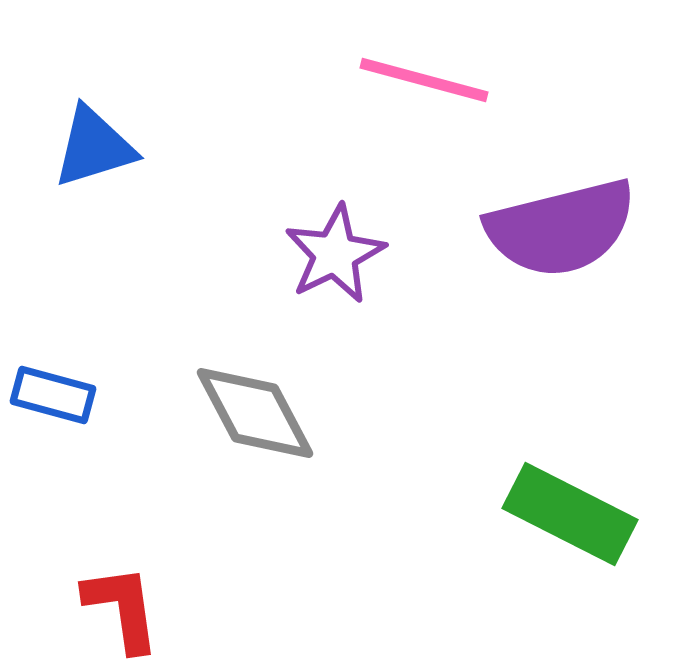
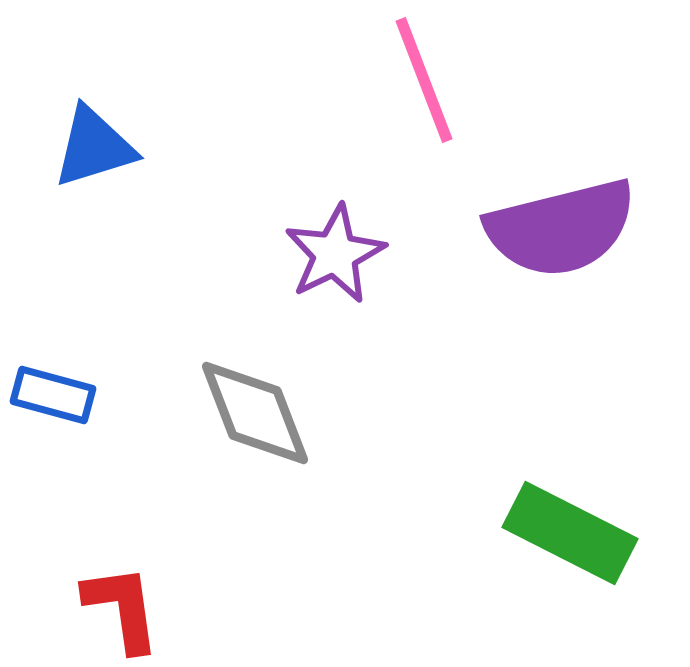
pink line: rotated 54 degrees clockwise
gray diamond: rotated 7 degrees clockwise
green rectangle: moved 19 px down
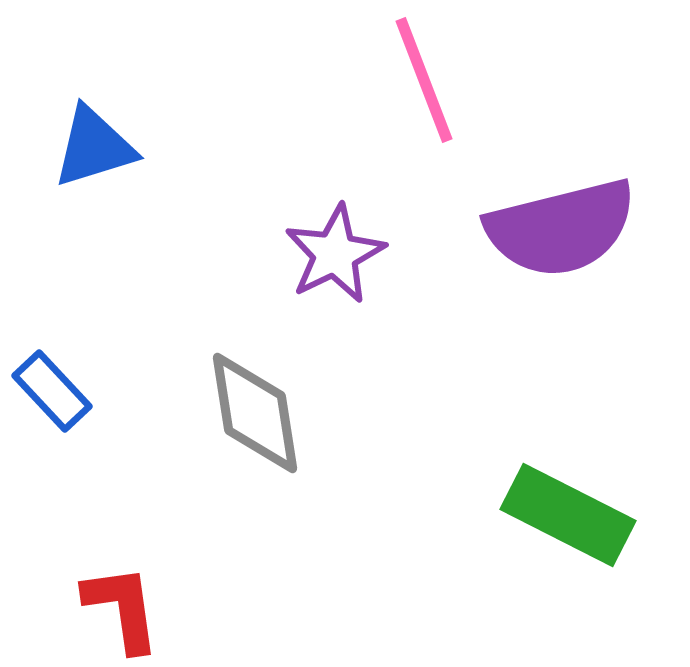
blue rectangle: moved 1 px left, 4 px up; rotated 32 degrees clockwise
gray diamond: rotated 12 degrees clockwise
green rectangle: moved 2 px left, 18 px up
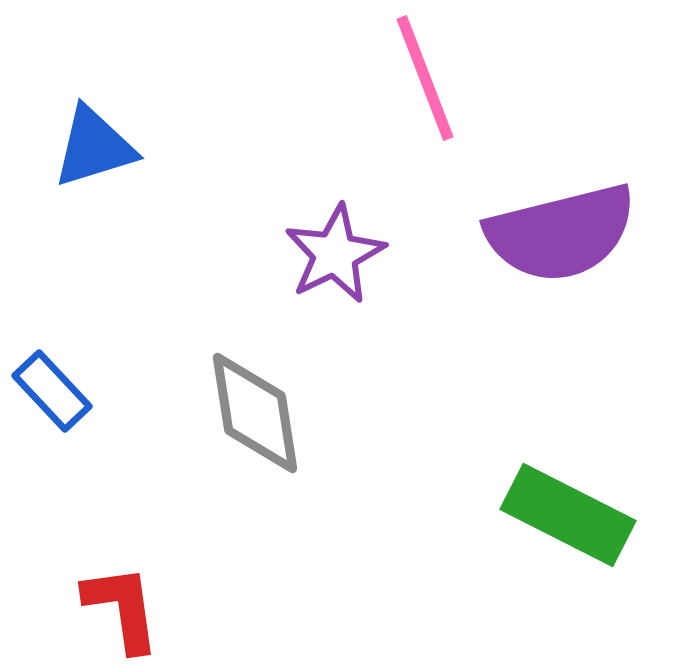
pink line: moved 1 px right, 2 px up
purple semicircle: moved 5 px down
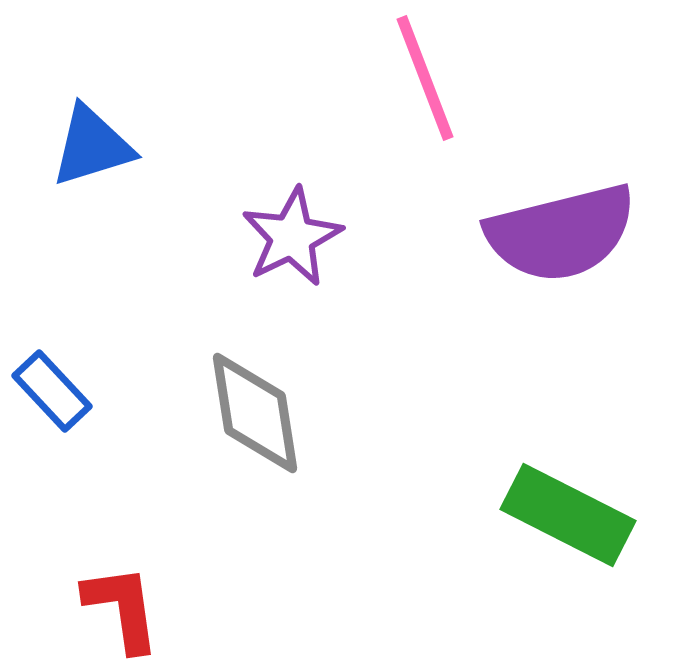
blue triangle: moved 2 px left, 1 px up
purple star: moved 43 px left, 17 px up
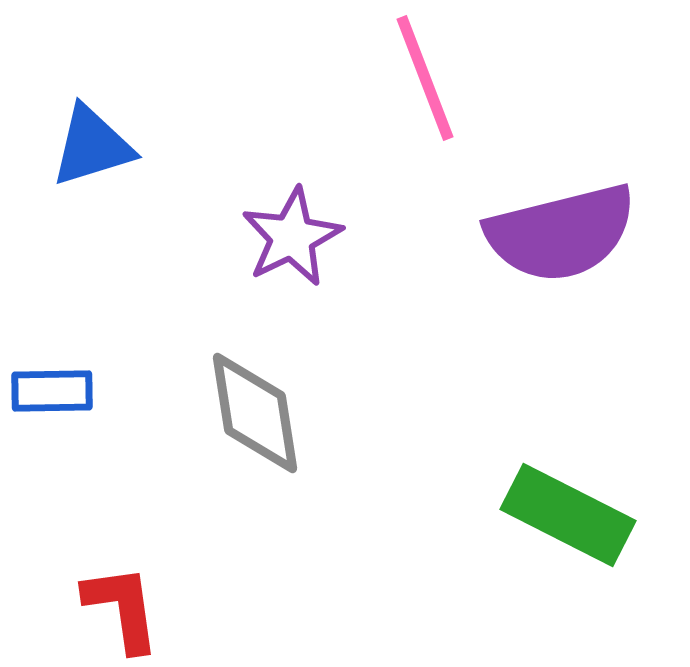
blue rectangle: rotated 48 degrees counterclockwise
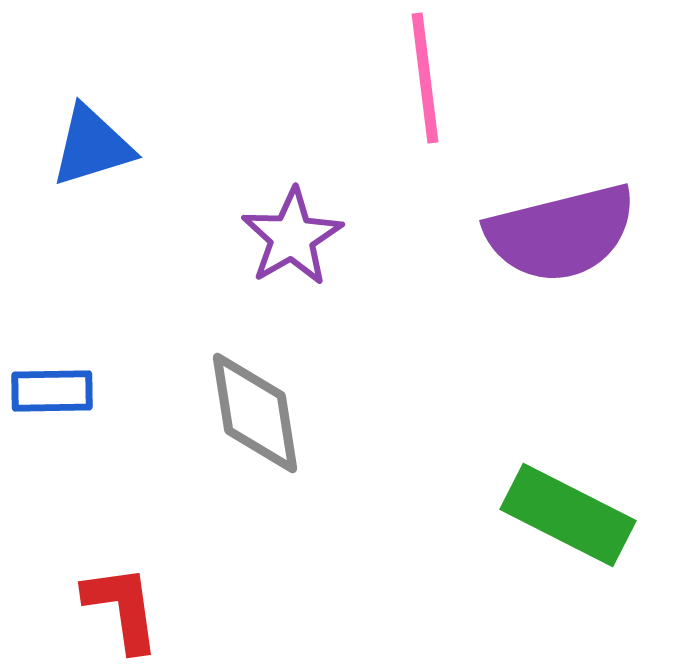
pink line: rotated 14 degrees clockwise
purple star: rotated 4 degrees counterclockwise
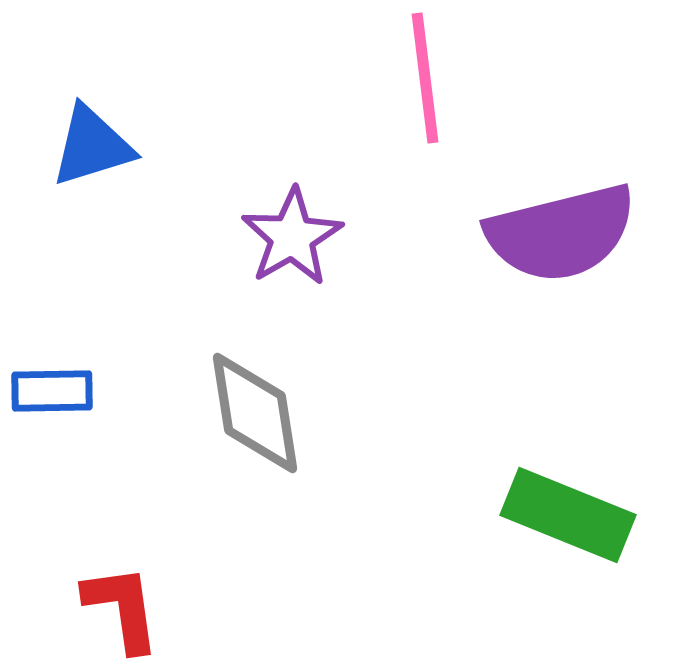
green rectangle: rotated 5 degrees counterclockwise
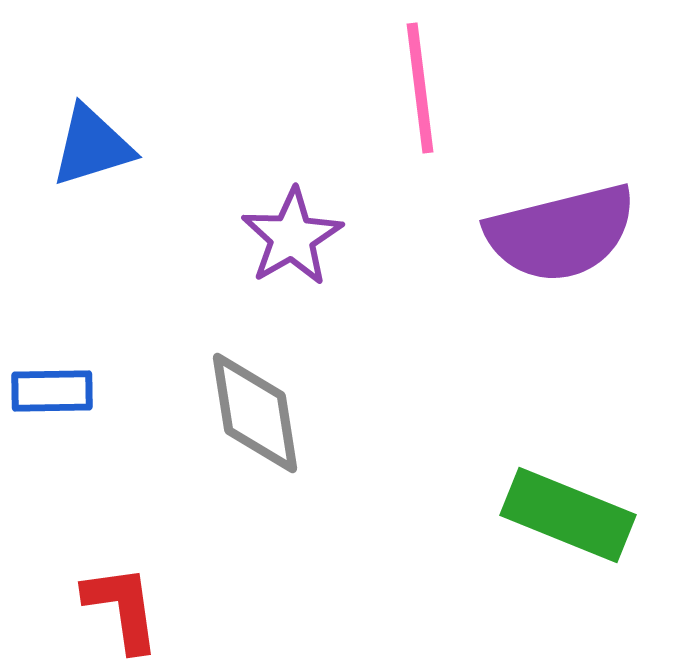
pink line: moved 5 px left, 10 px down
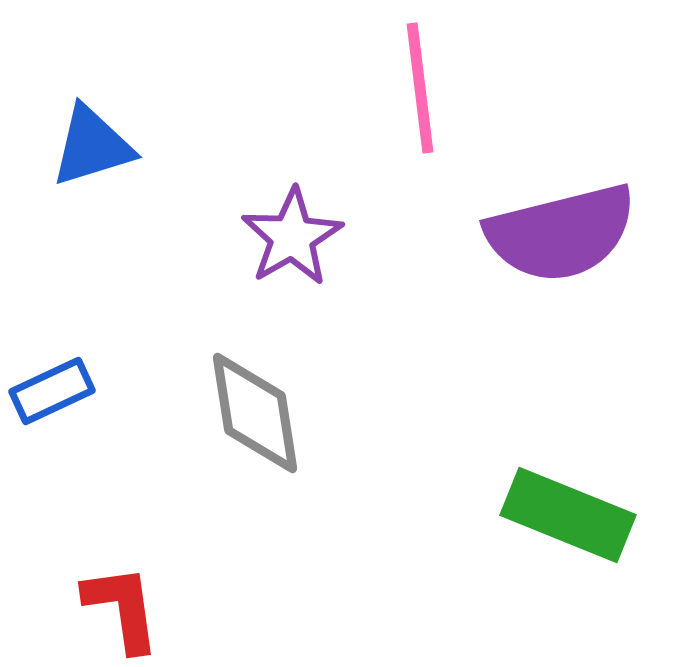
blue rectangle: rotated 24 degrees counterclockwise
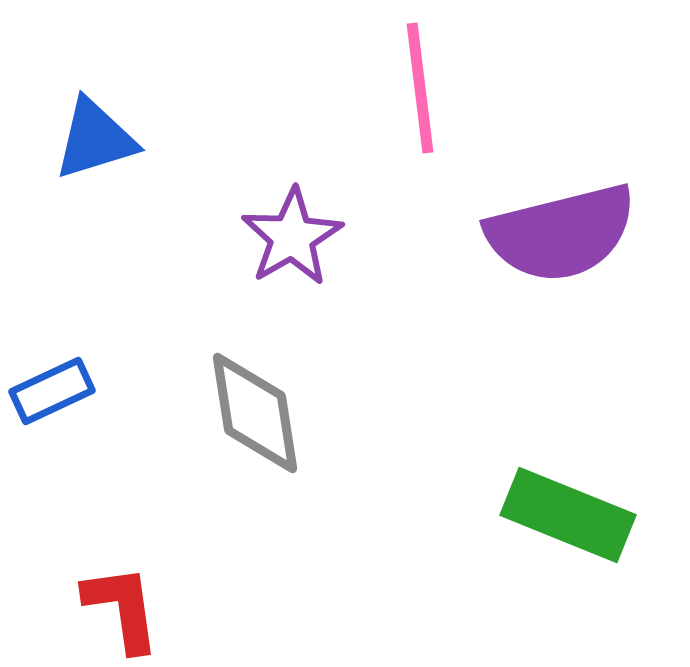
blue triangle: moved 3 px right, 7 px up
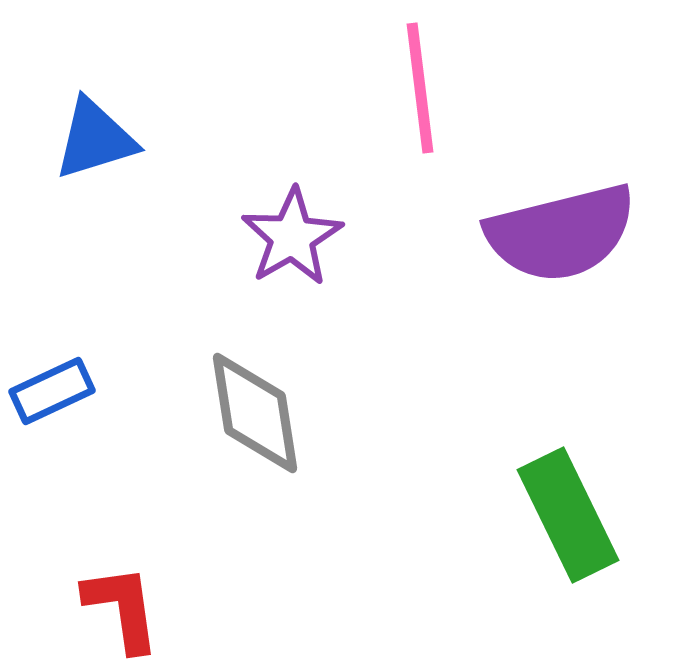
green rectangle: rotated 42 degrees clockwise
